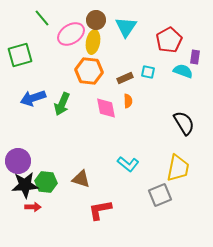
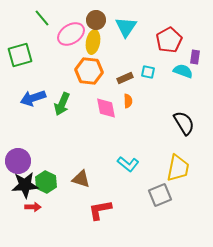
green hexagon: rotated 20 degrees clockwise
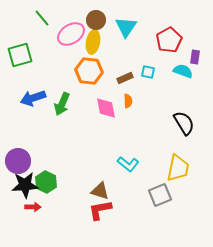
brown triangle: moved 19 px right, 12 px down
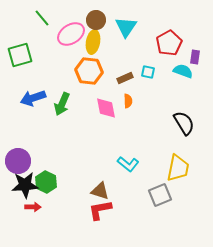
red pentagon: moved 3 px down
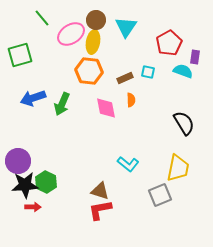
orange semicircle: moved 3 px right, 1 px up
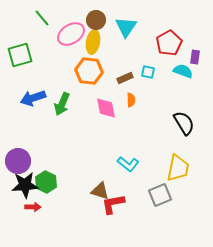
red L-shape: moved 13 px right, 6 px up
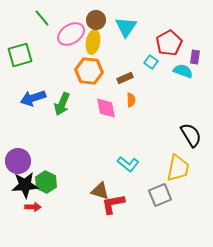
cyan square: moved 3 px right, 10 px up; rotated 24 degrees clockwise
black semicircle: moved 7 px right, 12 px down
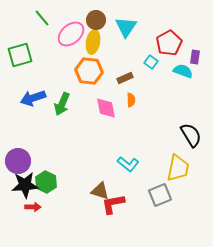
pink ellipse: rotated 8 degrees counterclockwise
